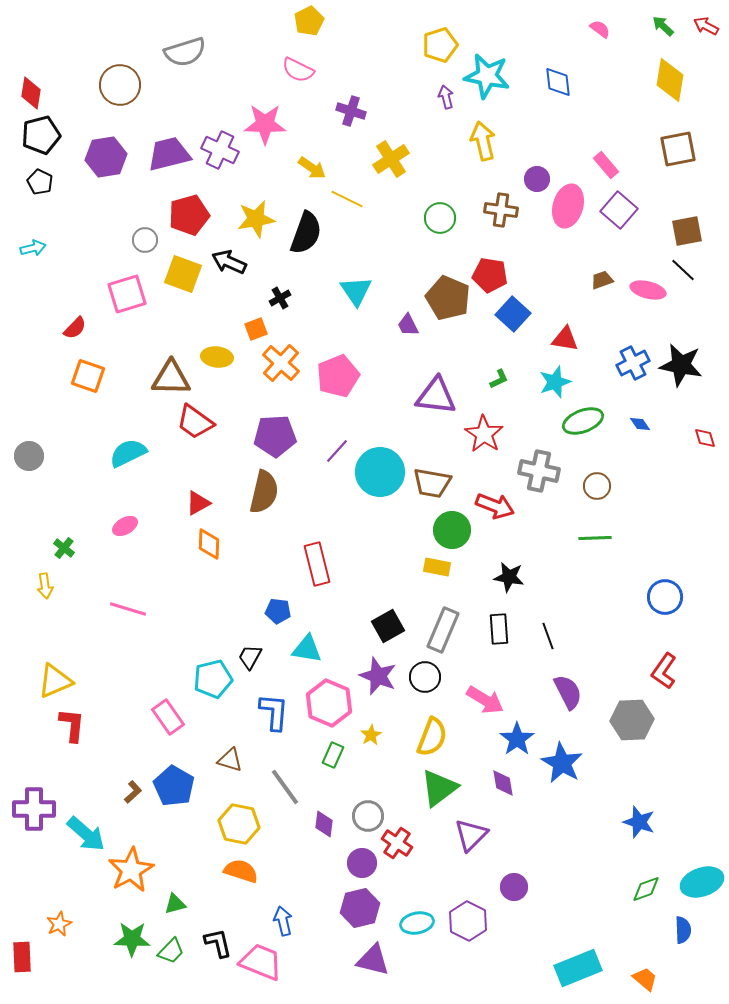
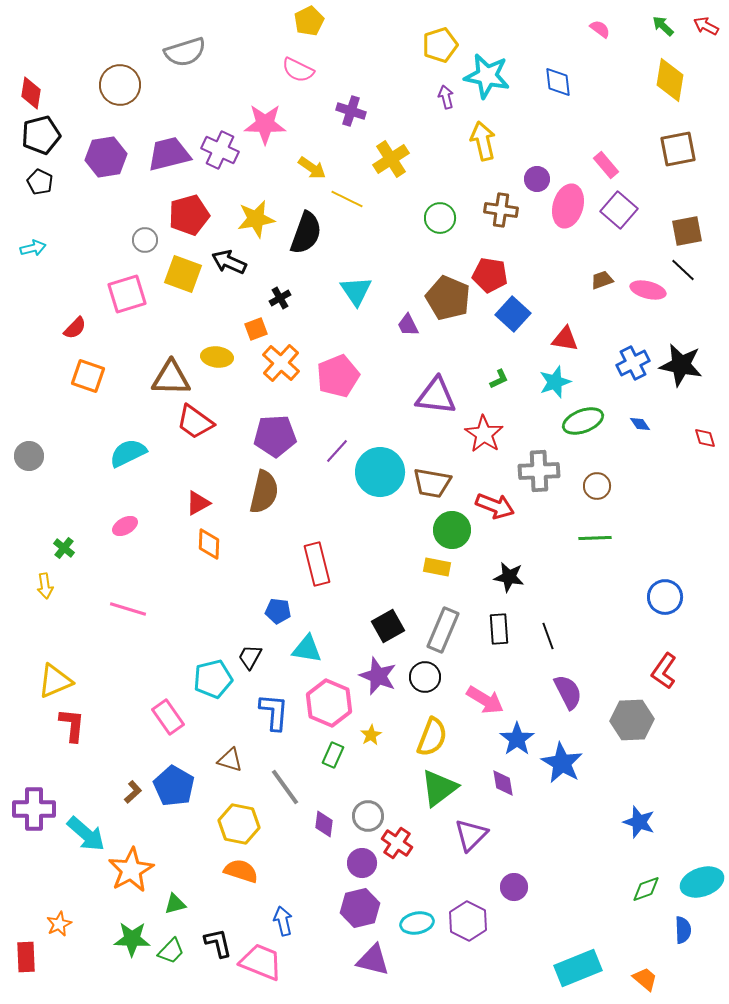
gray cross at (539, 471): rotated 15 degrees counterclockwise
red rectangle at (22, 957): moved 4 px right
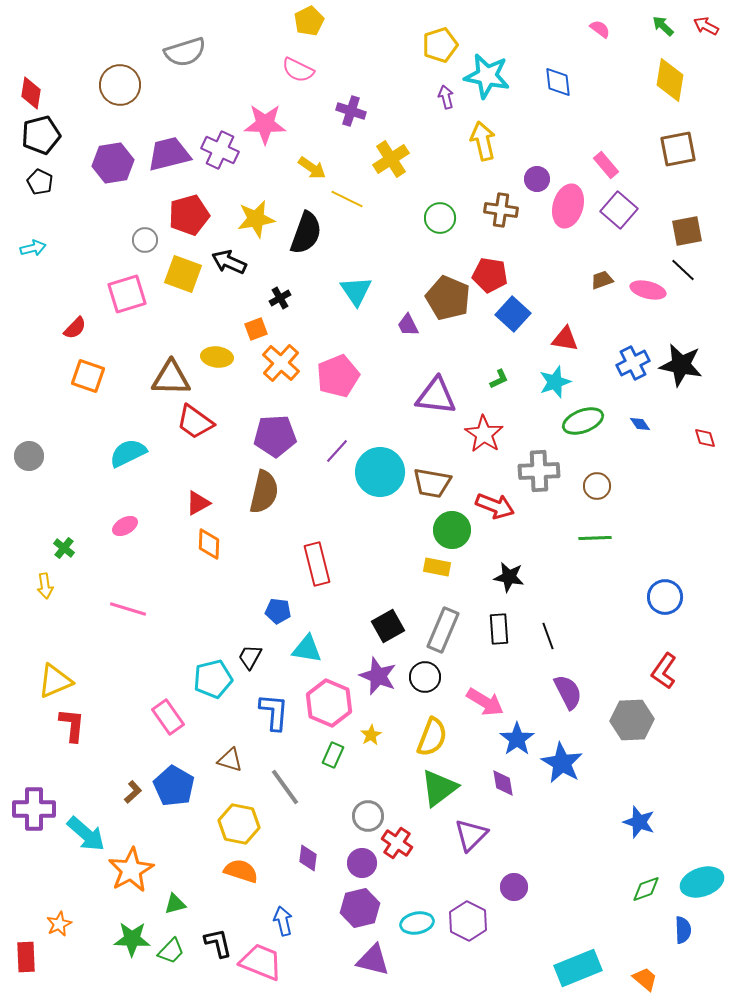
purple hexagon at (106, 157): moved 7 px right, 6 px down
pink arrow at (485, 700): moved 2 px down
purple diamond at (324, 824): moved 16 px left, 34 px down
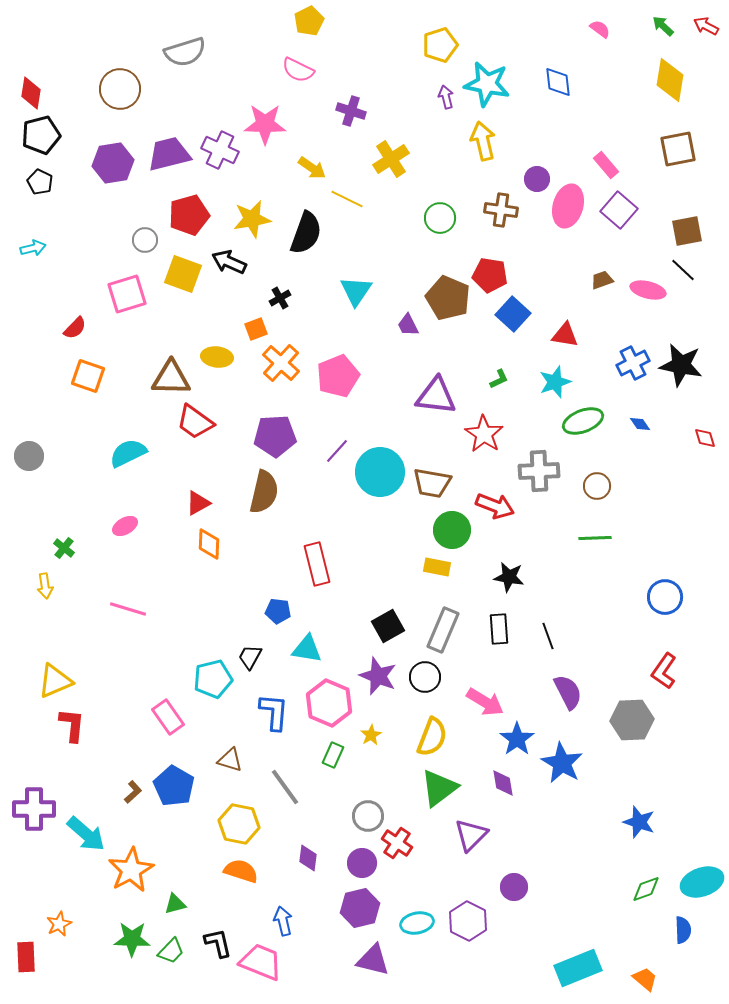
cyan star at (487, 76): moved 8 px down
brown circle at (120, 85): moved 4 px down
yellow star at (256, 219): moved 4 px left
cyan triangle at (356, 291): rotated 8 degrees clockwise
red triangle at (565, 339): moved 4 px up
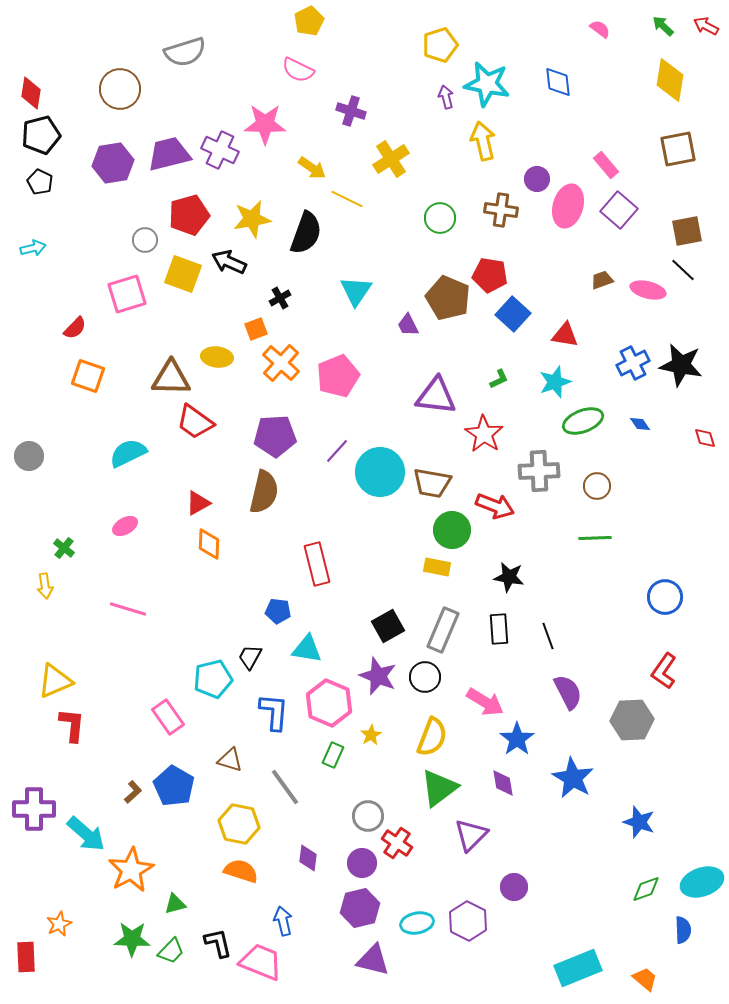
blue star at (562, 763): moved 11 px right, 15 px down
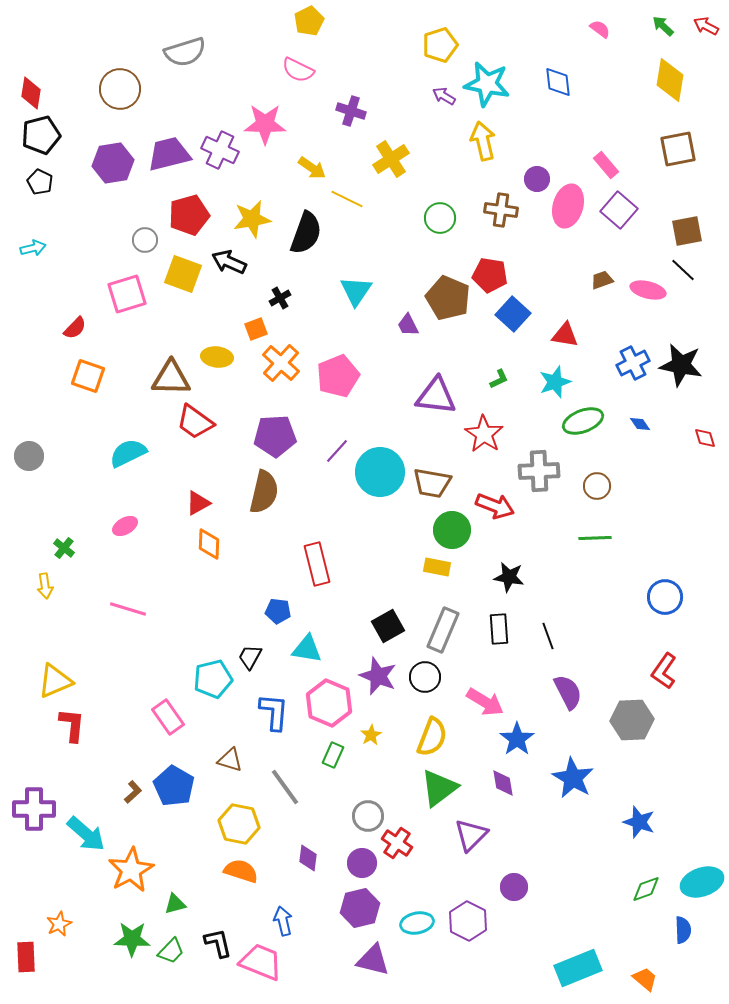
purple arrow at (446, 97): moved 2 px left, 1 px up; rotated 45 degrees counterclockwise
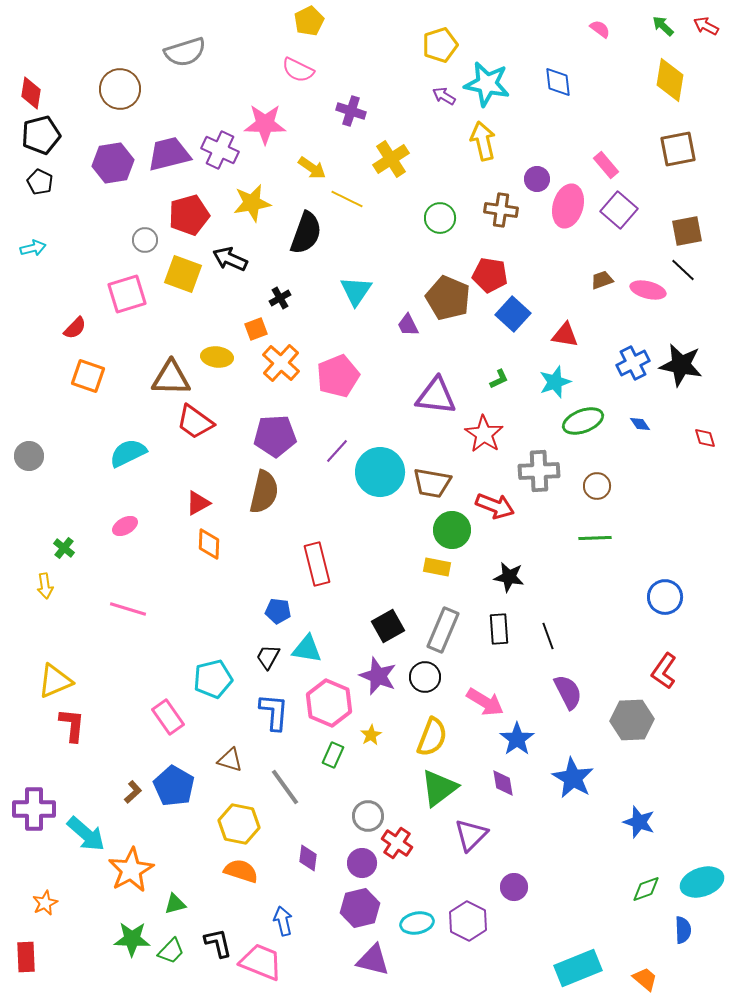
yellow star at (252, 219): moved 16 px up
black arrow at (229, 262): moved 1 px right, 3 px up
black trapezoid at (250, 657): moved 18 px right
orange star at (59, 924): moved 14 px left, 21 px up
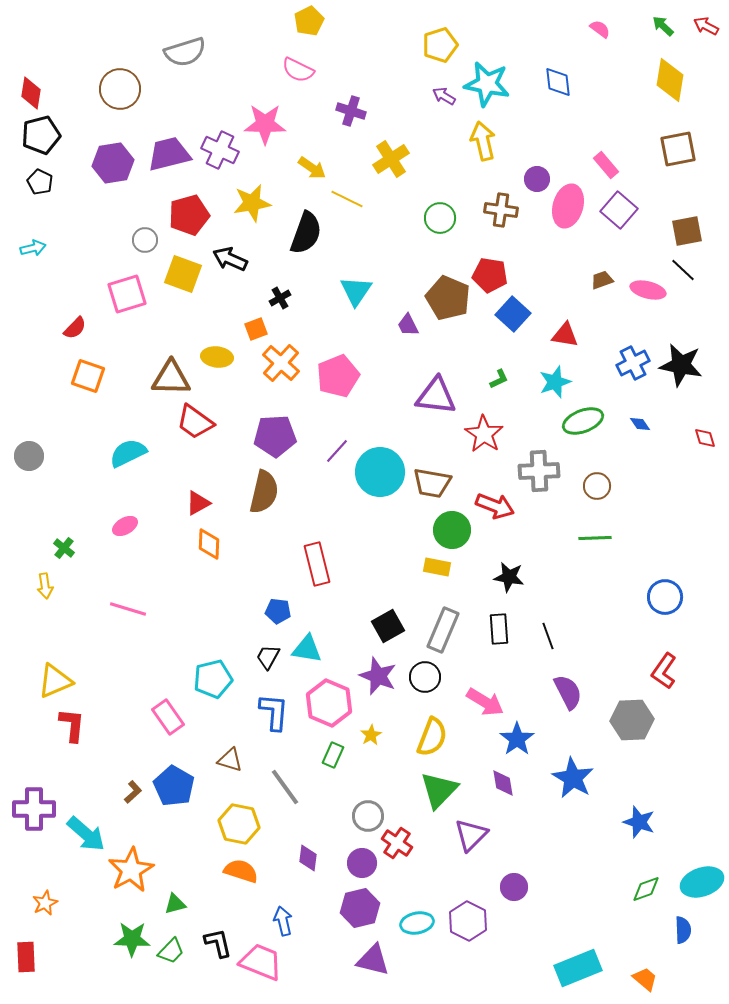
green triangle at (439, 788): moved 2 px down; rotated 9 degrees counterclockwise
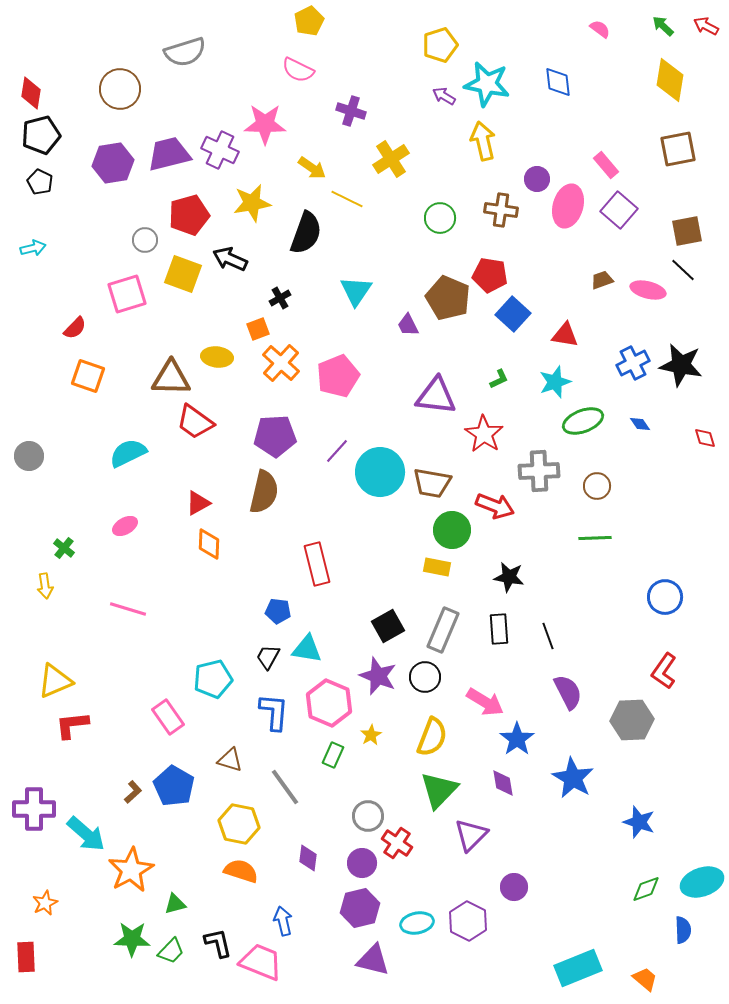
orange square at (256, 329): moved 2 px right
red L-shape at (72, 725): rotated 102 degrees counterclockwise
